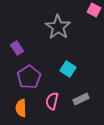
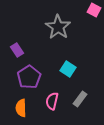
purple rectangle: moved 2 px down
gray rectangle: moved 1 px left; rotated 28 degrees counterclockwise
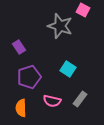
pink square: moved 11 px left
gray star: moved 2 px right, 1 px up; rotated 15 degrees counterclockwise
purple rectangle: moved 2 px right, 3 px up
purple pentagon: rotated 15 degrees clockwise
pink semicircle: rotated 90 degrees counterclockwise
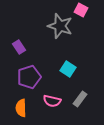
pink square: moved 2 px left
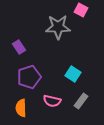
gray star: moved 2 px left, 1 px down; rotated 20 degrees counterclockwise
cyan square: moved 5 px right, 5 px down
gray rectangle: moved 1 px right, 2 px down
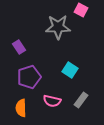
cyan square: moved 3 px left, 4 px up
gray rectangle: moved 1 px up
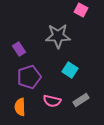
gray star: moved 9 px down
purple rectangle: moved 2 px down
gray rectangle: rotated 21 degrees clockwise
orange semicircle: moved 1 px left, 1 px up
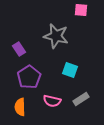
pink square: rotated 24 degrees counterclockwise
gray star: moved 2 px left; rotated 15 degrees clockwise
cyan square: rotated 14 degrees counterclockwise
purple pentagon: rotated 15 degrees counterclockwise
gray rectangle: moved 1 px up
